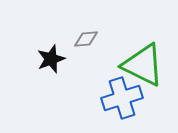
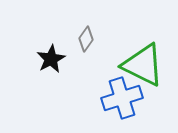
gray diamond: rotated 50 degrees counterclockwise
black star: rotated 8 degrees counterclockwise
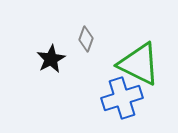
gray diamond: rotated 15 degrees counterclockwise
green triangle: moved 4 px left, 1 px up
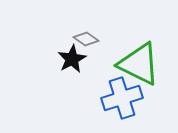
gray diamond: rotated 75 degrees counterclockwise
black star: moved 21 px right
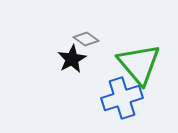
green triangle: rotated 24 degrees clockwise
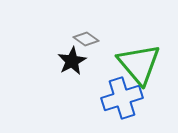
black star: moved 2 px down
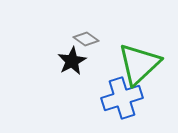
green triangle: rotated 27 degrees clockwise
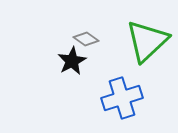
green triangle: moved 8 px right, 23 px up
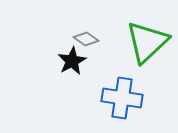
green triangle: moved 1 px down
blue cross: rotated 27 degrees clockwise
